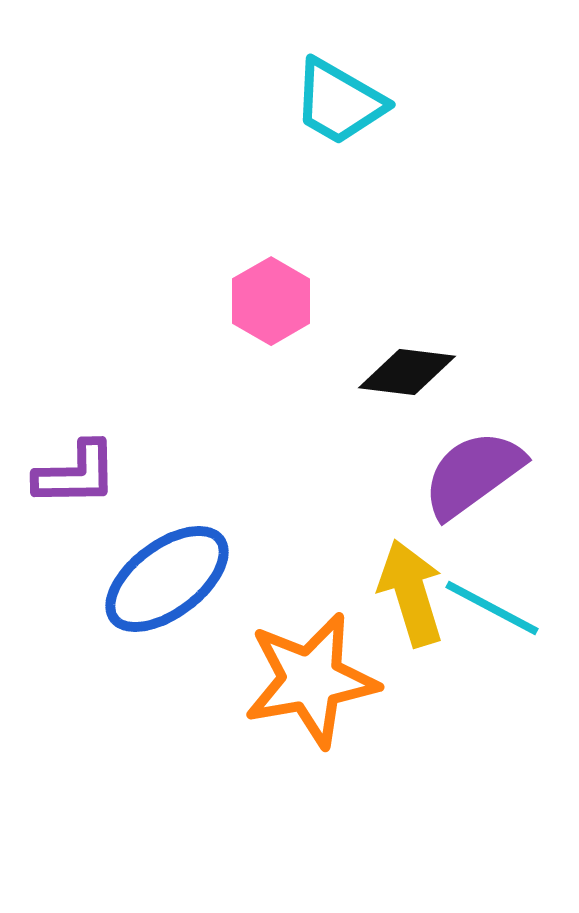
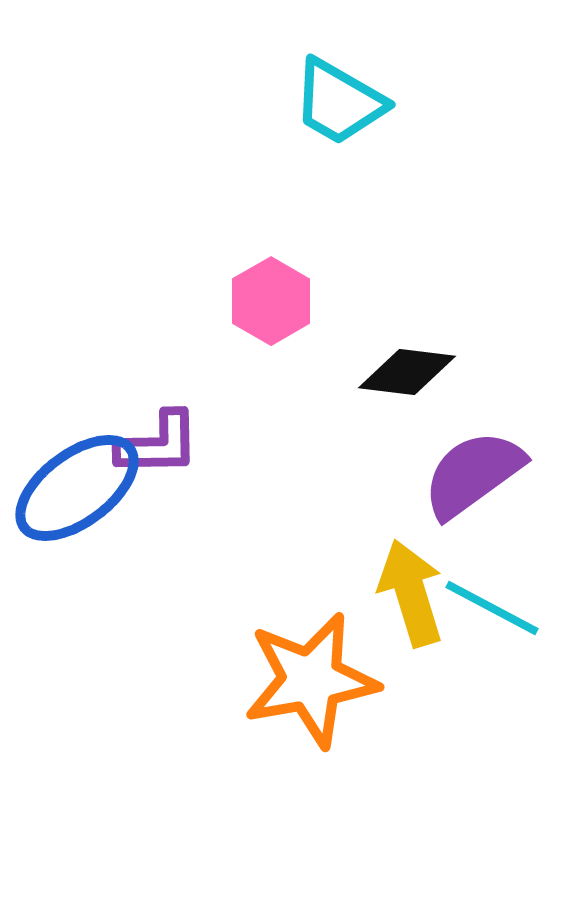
purple L-shape: moved 82 px right, 30 px up
blue ellipse: moved 90 px left, 91 px up
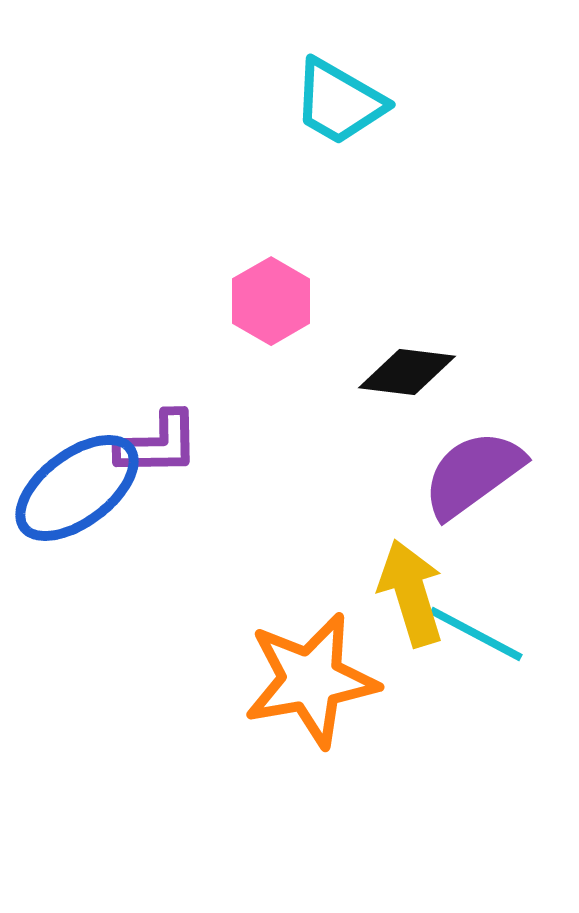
cyan line: moved 16 px left, 26 px down
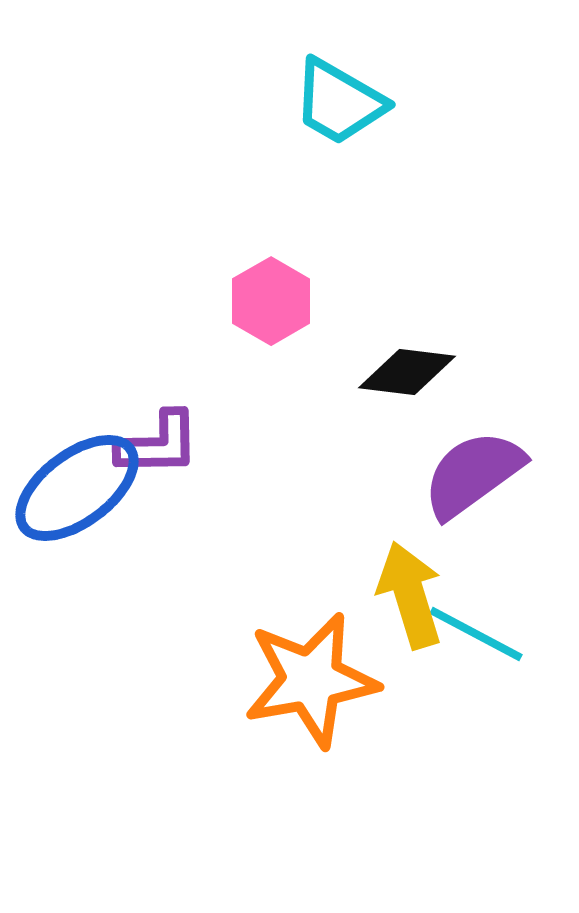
yellow arrow: moved 1 px left, 2 px down
